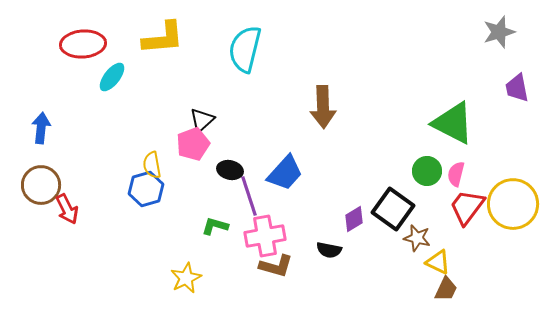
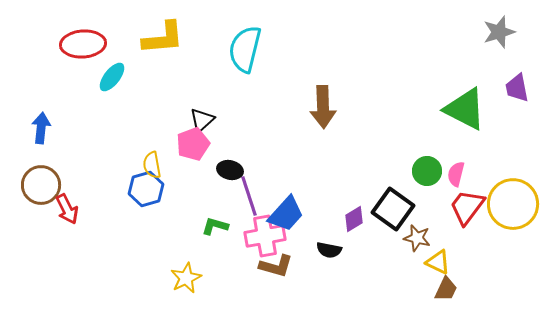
green triangle: moved 12 px right, 14 px up
blue trapezoid: moved 1 px right, 41 px down
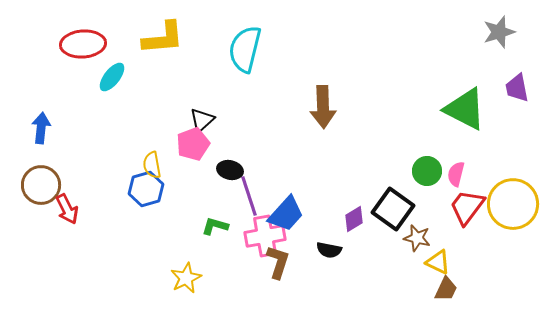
brown L-shape: moved 2 px right, 4 px up; rotated 88 degrees counterclockwise
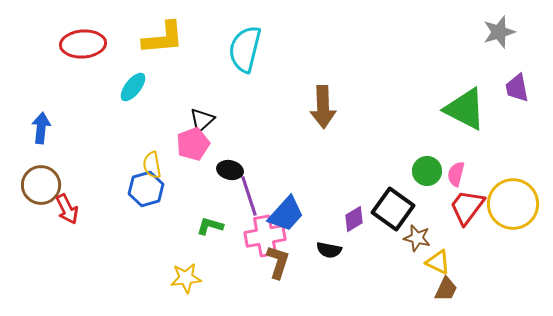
cyan ellipse: moved 21 px right, 10 px down
green L-shape: moved 5 px left
yellow star: rotated 20 degrees clockwise
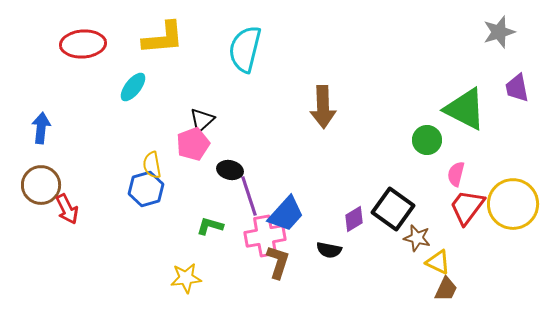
green circle: moved 31 px up
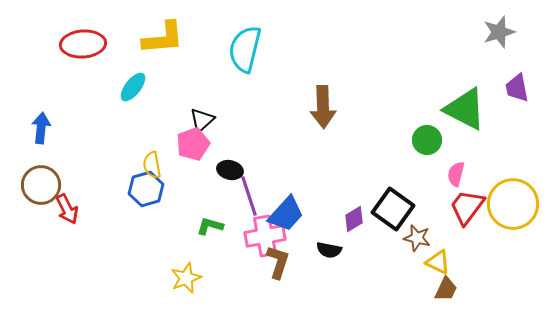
yellow star: rotated 16 degrees counterclockwise
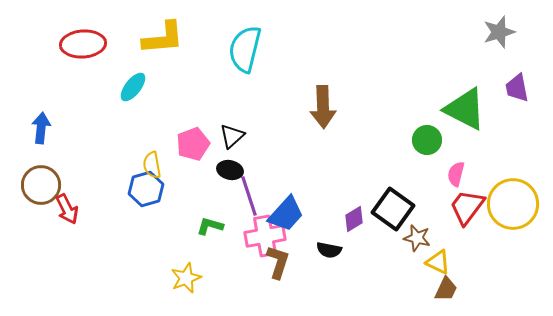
black triangle: moved 30 px right, 16 px down
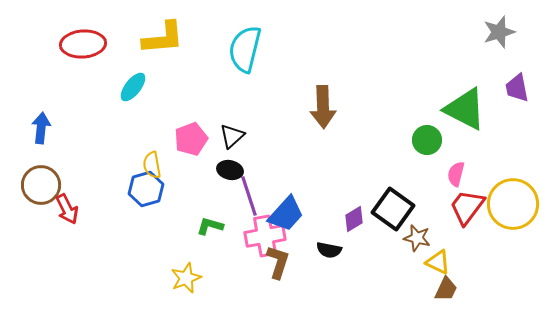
pink pentagon: moved 2 px left, 5 px up
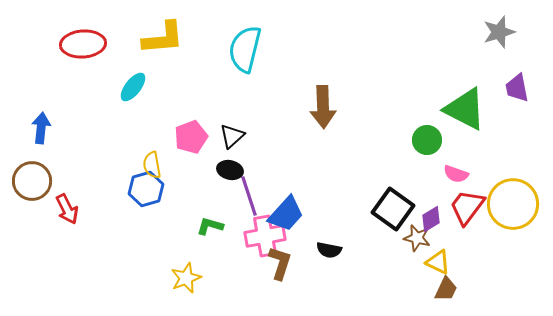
pink pentagon: moved 2 px up
pink semicircle: rotated 85 degrees counterclockwise
brown circle: moved 9 px left, 4 px up
purple diamond: moved 77 px right
brown L-shape: moved 2 px right, 1 px down
